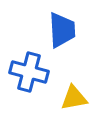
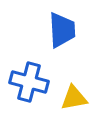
blue cross: moved 10 px down
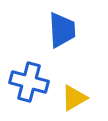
yellow triangle: rotated 20 degrees counterclockwise
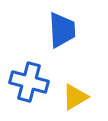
yellow triangle: moved 1 px right, 1 px up
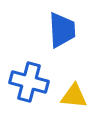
yellow triangle: moved 1 px left, 1 px up; rotated 36 degrees clockwise
